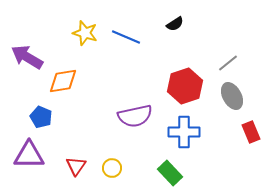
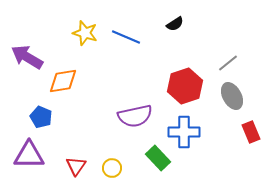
green rectangle: moved 12 px left, 15 px up
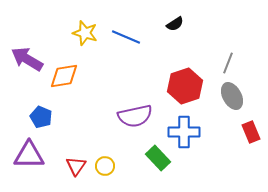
purple arrow: moved 2 px down
gray line: rotated 30 degrees counterclockwise
orange diamond: moved 1 px right, 5 px up
yellow circle: moved 7 px left, 2 px up
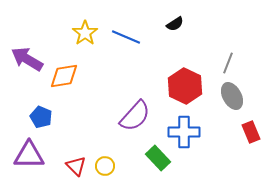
yellow star: rotated 20 degrees clockwise
red hexagon: rotated 16 degrees counterclockwise
purple semicircle: rotated 36 degrees counterclockwise
red triangle: rotated 20 degrees counterclockwise
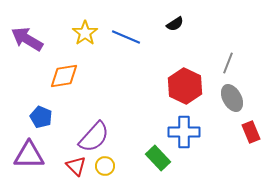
purple arrow: moved 20 px up
gray ellipse: moved 2 px down
purple semicircle: moved 41 px left, 21 px down
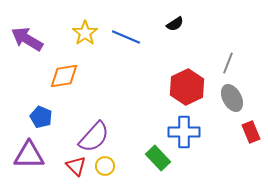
red hexagon: moved 2 px right, 1 px down; rotated 8 degrees clockwise
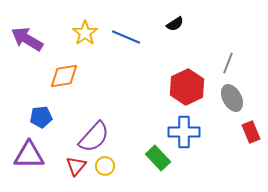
blue pentagon: rotated 30 degrees counterclockwise
red triangle: rotated 25 degrees clockwise
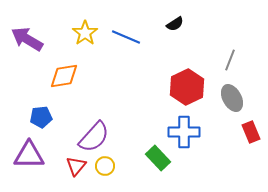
gray line: moved 2 px right, 3 px up
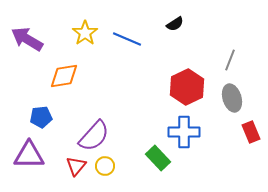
blue line: moved 1 px right, 2 px down
gray ellipse: rotated 12 degrees clockwise
purple semicircle: moved 1 px up
